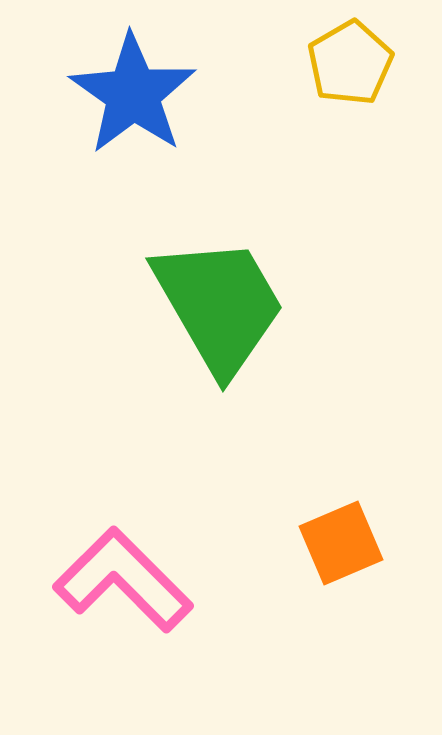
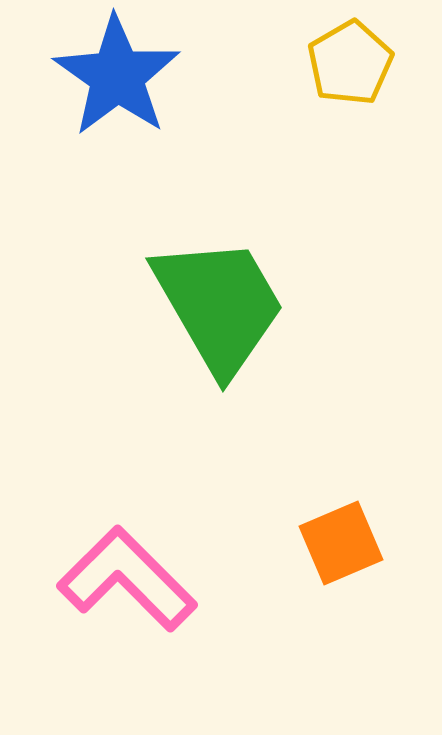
blue star: moved 16 px left, 18 px up
pink L-shape: moved 4 px right, 1 px up
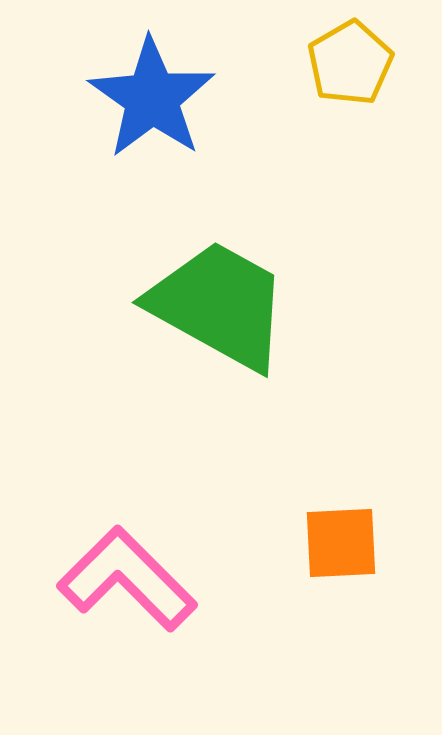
blue star: moved 35 px right, 22 px down
green trapezoid: rotated 31 degrees counterclockwise
orange square: rotated 20 degrees clockwise
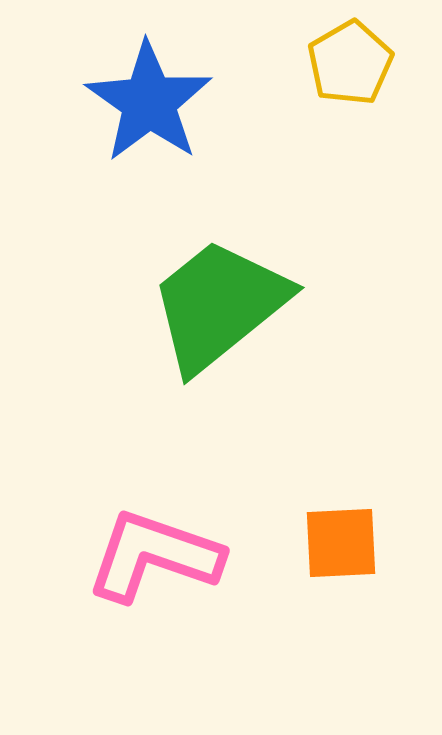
blue star: moved 3 px left, 4 px down
green trapezoid: rotated 68 degrees counterclockwise
pink L-shape: moved 27 px right, 23 px up; rotated 26 degrees counterclockwise
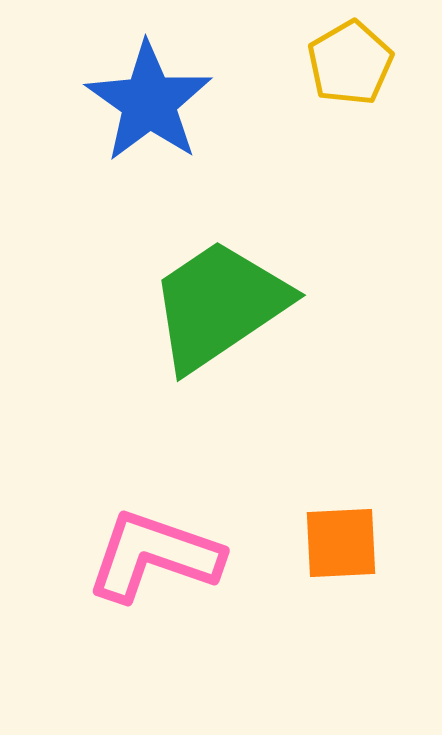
green trapezoid: rotated 5 degrees clockwise
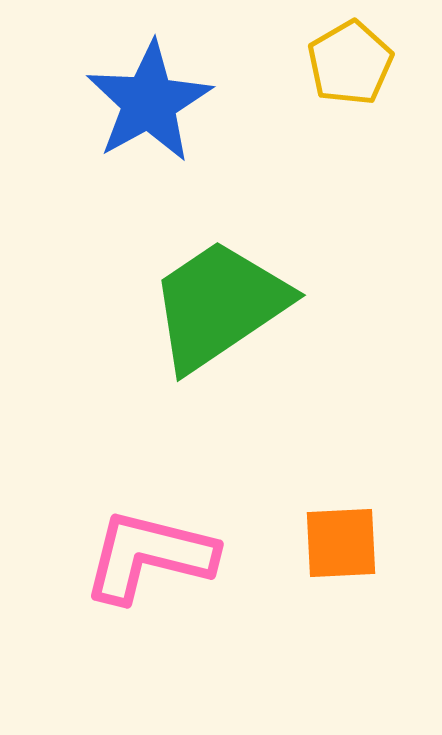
blue star: rotated 8 degrees clockwise
pink L-shape: moved 5 px left; rotated 5 degrees counterclockwise
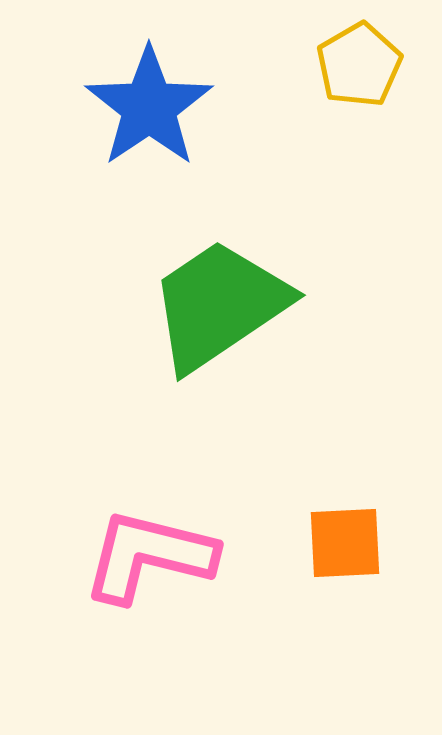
yellow pentagon: moved 9 px right, 2 px down
blue star: moved 5 px down; rotated 5 degrees counterclockwise
orange square: moved 4 px right
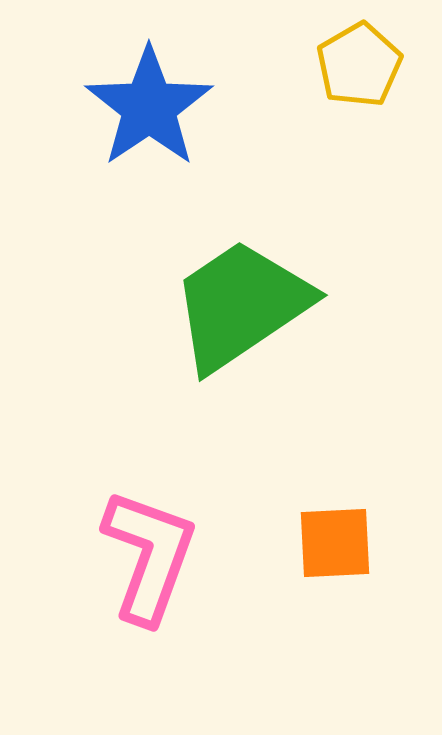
green trapezoid: moved 22 px right
orange square: moved 10 px left
pink L-shape: rotated 96 degrees clockwise
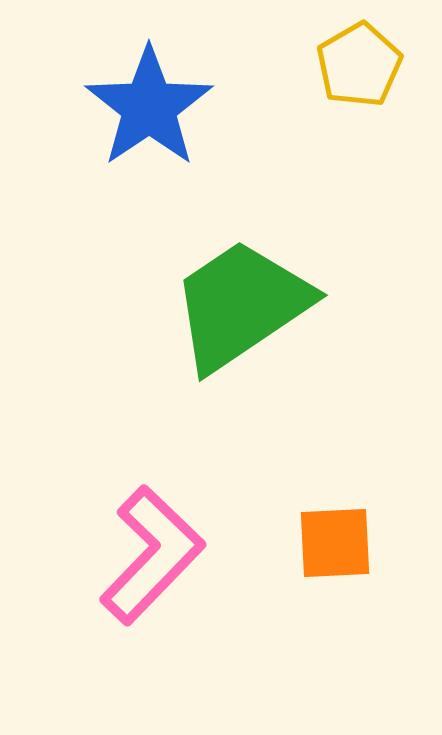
pink L-shape: moved 3 px right, 1 px up; rotated 24 degrees clockwise
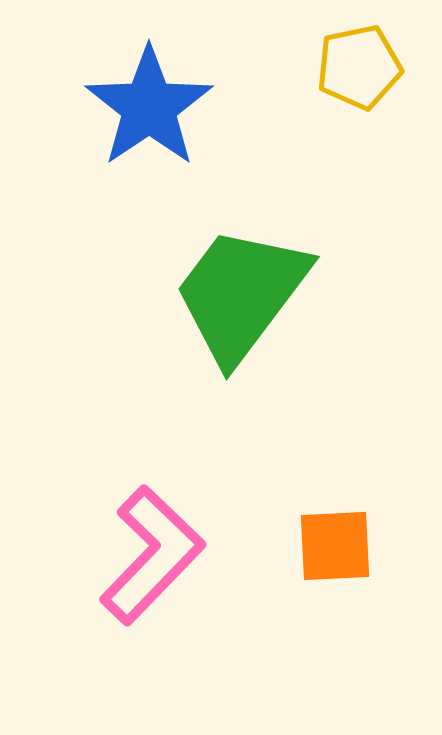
yellow pentagon: moved 2 px down; rotated 18 degrees clockwise
green trapezoid: moved 11 px up; rotated 19 degrees counterclockwise
orange square: moved 3 px down
